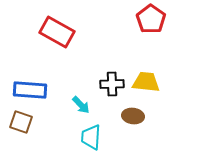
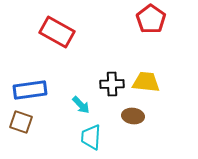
blue rectangle: rotated 12 degrees counterclockwise
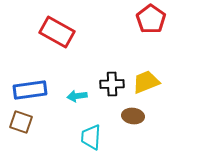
yellow trapezoid: rotated 28 degrees counterclockwise
cyan arrow: moved 4 px left, 9 px up; rotated 126 degrees clockwise
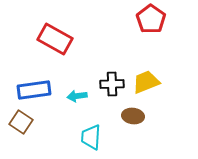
red rectangle: moved 2 px left, 7 px down
blue rectangle: moved 4 px right
brown square: rotated 15 degrees clockwise
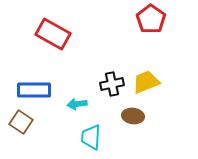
red rectangle: moved 2 px left, 5 px up
black cross: rotated 10 degrees counterclockwise
blue rectangle: rotated 8 degrees clockwise
cyan arrow: moved 8 px down
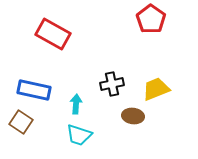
yellow trapezoid: moved 10 px right, 7 px down
blue rectangle: rotated 12 degrees clockwise
cyan arrow: moved 1 px left; rotated 102 degrees clockwise
cyan trapezoid: moved 12 px left, 2 px up; rotated 76 degrees counterclockwise
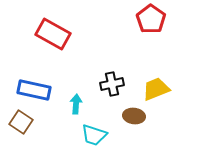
brown ellipse: moved 1 px right
cyan trapezoid: moved 15 px right
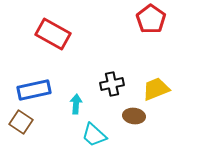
blue rectangle: rotated 24 degrees counterclockwise
cyan trapezoid: rotated 24 degrees clockwise
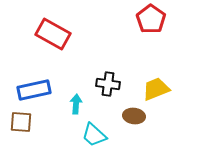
black cross: moved 4 px left; rotated 20 degrees clockwise
brown square: rotated 30 degrees counterclockwise
